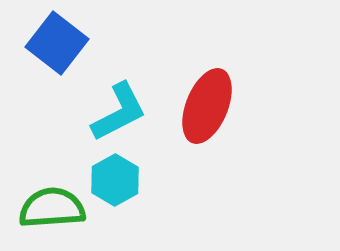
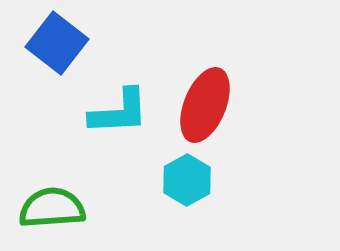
red ellipse: moved 2 px left, 1 px up
cyan L-shape: rotated 24 degrees clockwise
cyan hexagon: moved 72 px right
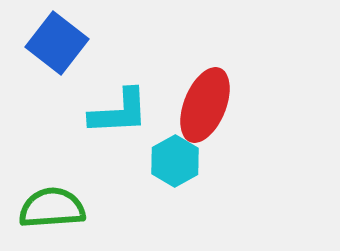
cyan hexagon: moved 12 px left, 19 px up
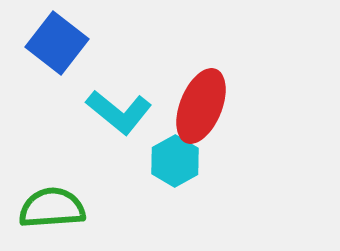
red ellipse: moved 4 px left, 1 px down
cyan L-shape: rotated 42 degrees clockwise
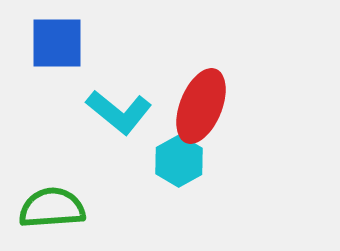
blue square: rotated 38 degrees counterclockwise
cyan hexagon: moved 4 px right
